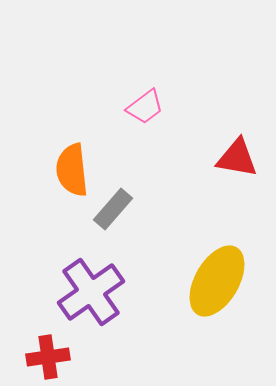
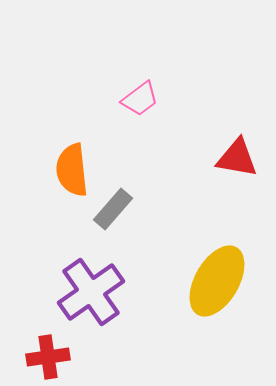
pink trapezoid: moved 5 px left, 8 px up
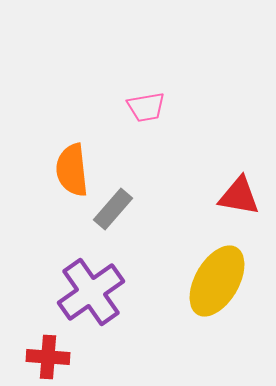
pink trapezoid: moved 6 px right, 8 px down; rotated 27 degrees clockwise
red triangle: moved 2 px right, 38 px down
red cross: rotated 12 degrees clockwise
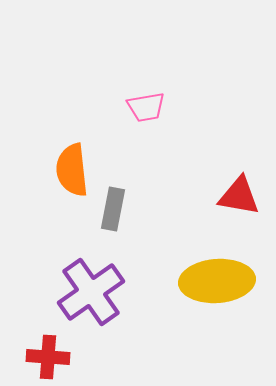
gray rectangle: rotated 30 degrees counterclockwise
yellow ellipse: rotated 56 degrees clockwise
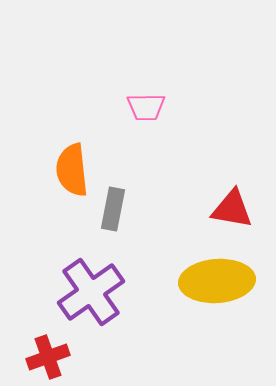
pink trapezoid: rotated 9 degrees clockwise
red triangle: moved 7 px left, 13 px down
red cross: rotated 24 degrees counterclockwise
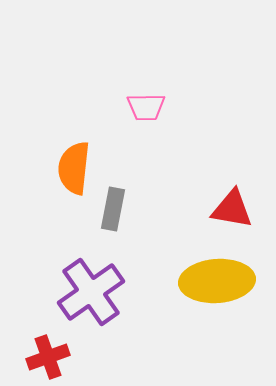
orange semicircle: moved 2 px right, 2 px up; rotated 12 degrees clockwise
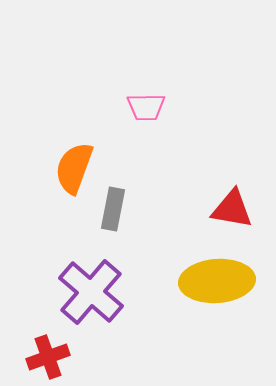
orange semicircle: rotated 14 degrees clockwise
purple cross: rotated 14 degrees counterclockwise
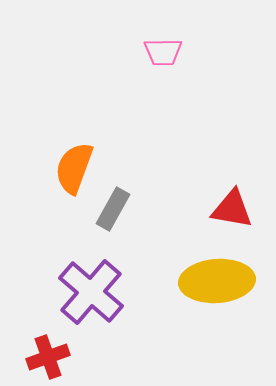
pink trapezoid: moved 17 px right, 55 px up
gray rectangle: rotated 18 degrees clockwise
